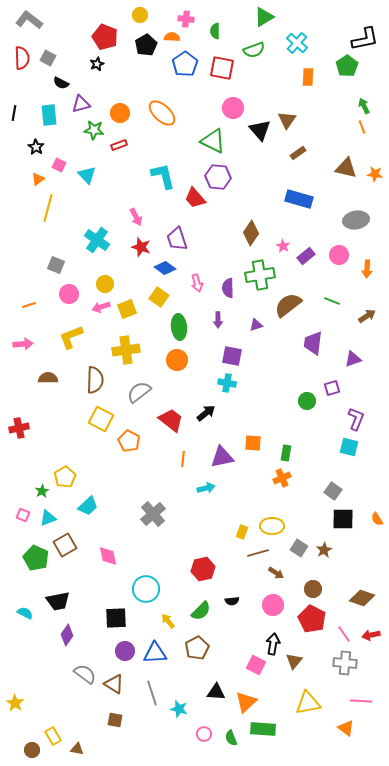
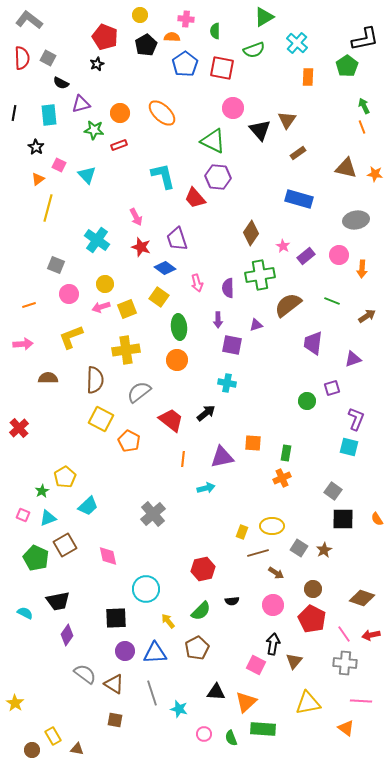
orange arrow at (367, 269): moved 5 px left
purple square at (232, 356): moved 11 px up
red cross at (19, 428): rotated 30 degrees counterclockwise
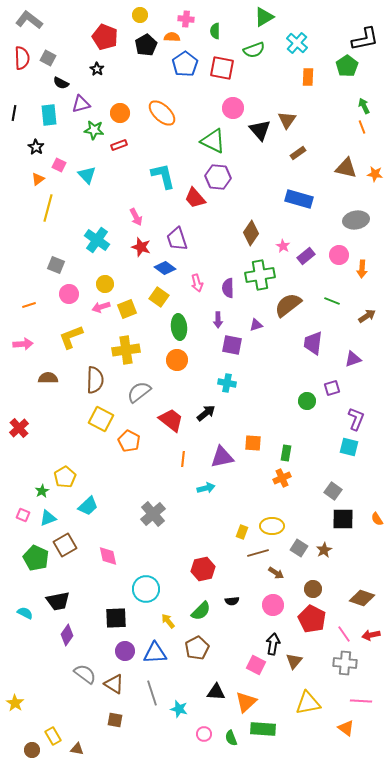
black star at (97, 64): moved 5 px down; rotated 16 degrees counterclockwise
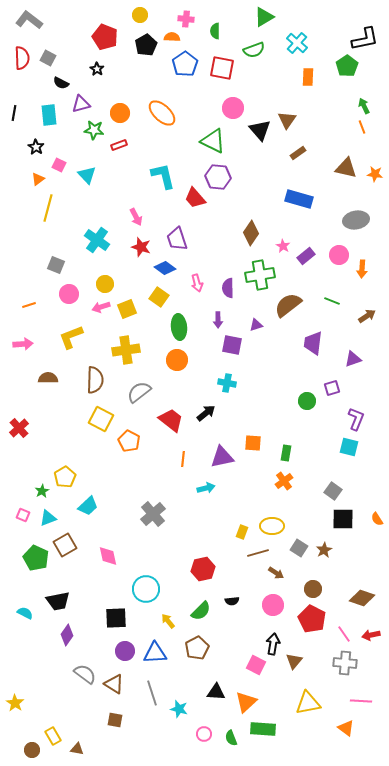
orange cross at (282, 478): moved 2 px right, 3 px down; rotated 12 degrees counterclockwise
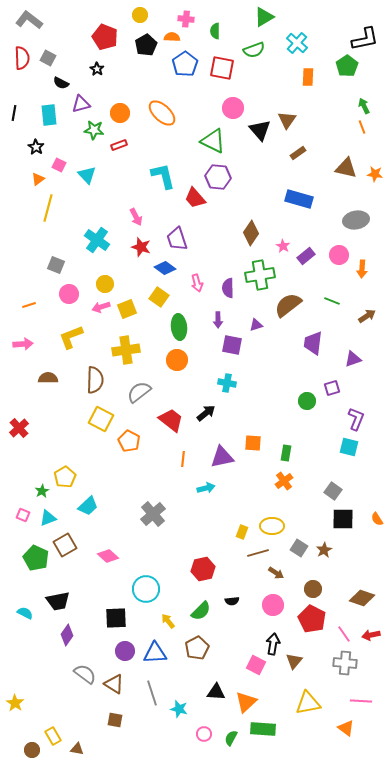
pink diamond at (108, 556): rotated 35 degrees counterclockwise
green semicircle at (231, 738): rotated 49 degrees clockwise
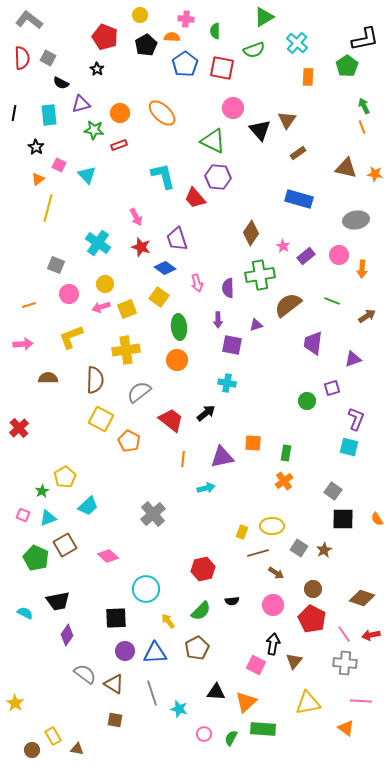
cyan cross at (97, 240): moved 1 px right, 3 px down
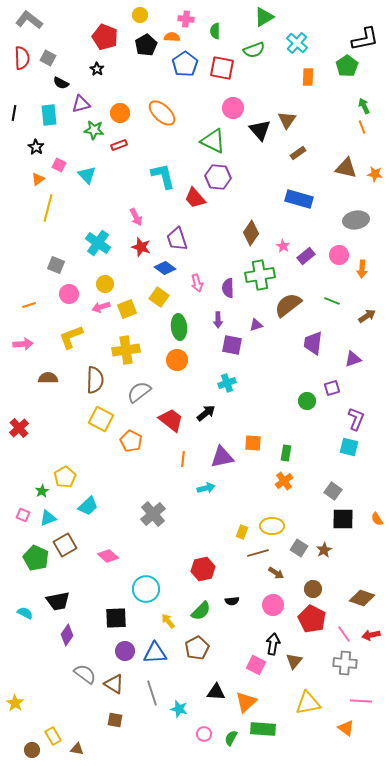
cyan cross at (227, 383): rotated 30 degrees counterclockwise
orange pentagon at (129, 441): moved 2 px right
